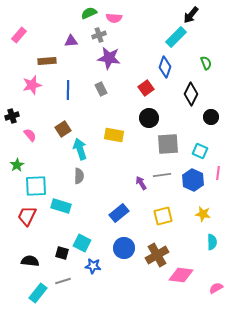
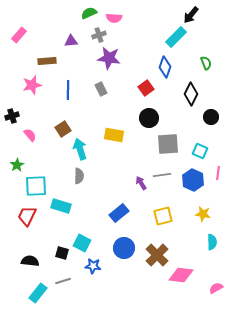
brown cross at (157, 255): rotated 15 degrees counterclockwise
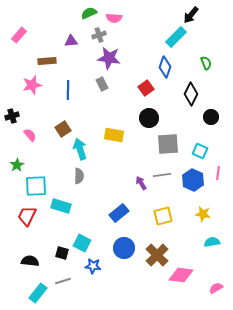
gray rectangle at (101, 89): moved 1 px right, 5 px up
cyan semicircle at (212, 242): rotated 98 degrees counterclockwise
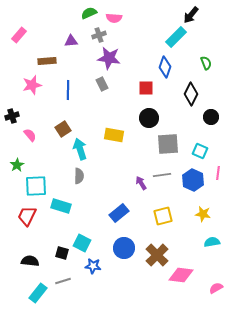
red square at (146, 88): rotated 35 degrees clockwise
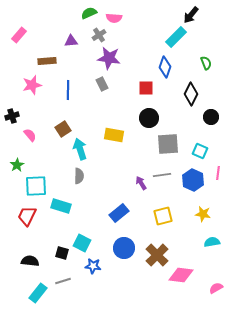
gray cross at (99, 35): rotated 16 degrees counterclockwise
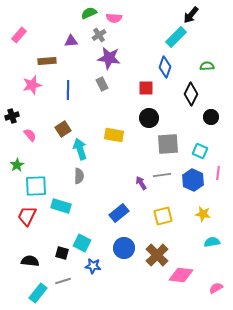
green semicircle at (206, 63): moved 1 px right, 3 px down; rotated 72 degrees counterclockwise
